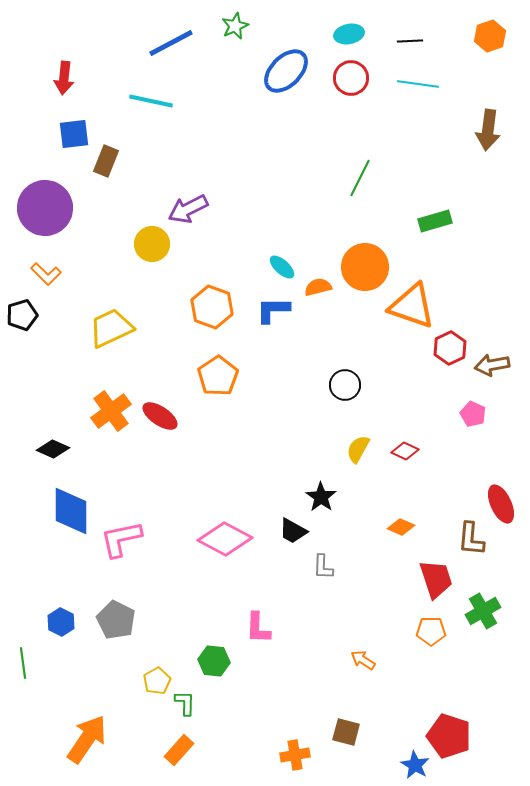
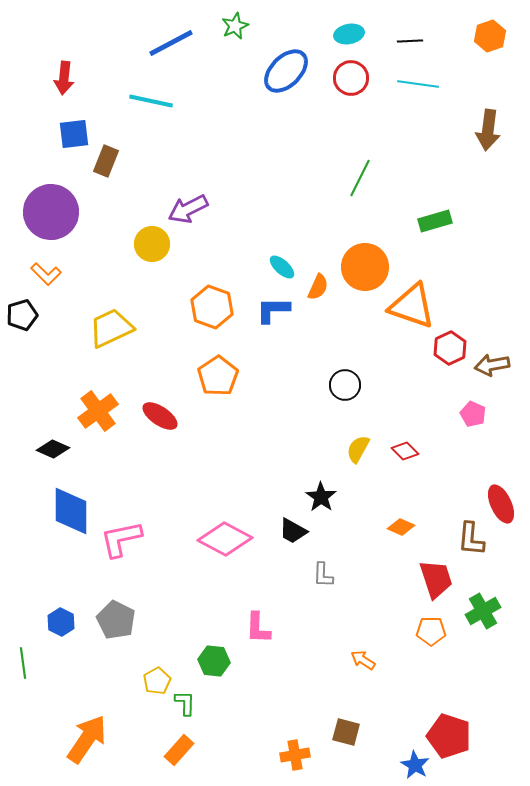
purple circle at (45, 208): moved 6 px right, 4 px down
orange semicircle at (318, 287): rotated 128 degrees clockwise
orange cross at (111, 411): moved 13 px left
red diamond at (405, 451): rotated 20 degrees clockwise
gray L-shape at (323, 567): moved 8 px down
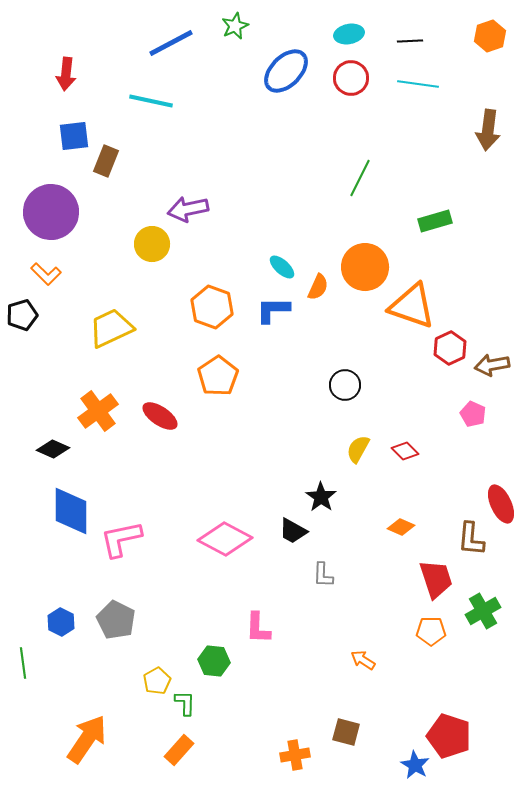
red arrow at (64, 78): moved 2 px right, 4 px up
blue square at (74, 134): moved 2 px down
purple arrow at (188, 209): rotated 15 degrees clockwise
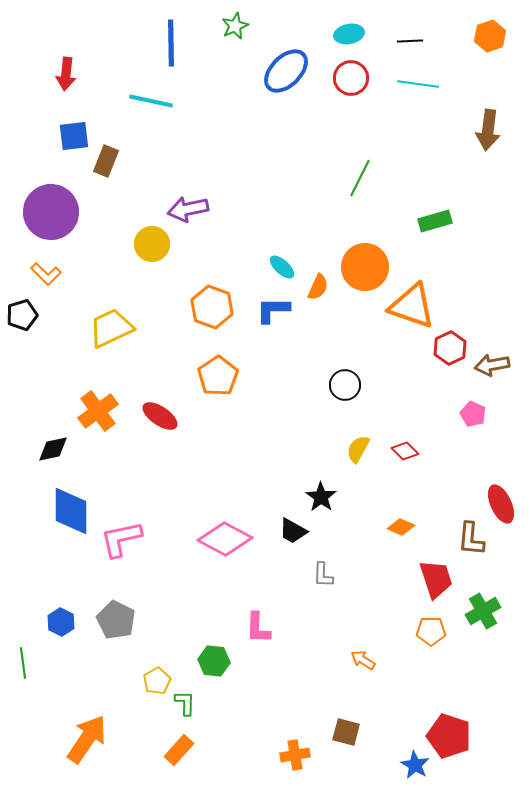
blue line at (171, 43): rotated 63 degrees counterclockwise
black diamond at (53, 449): rotated 36 degrees counterclockwise
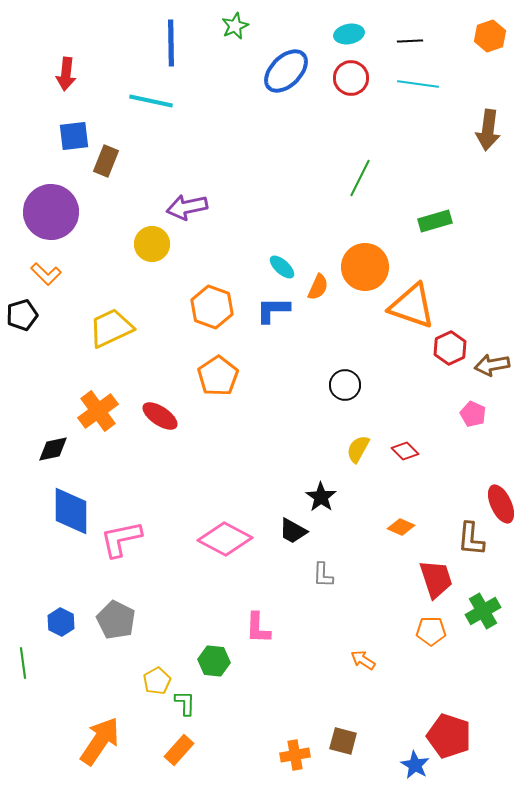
purple arrow at (188, 209): moved 1 px left, 2 px up
brown square at (346, 732): moved 3 px left, 9 px down
orange arrow at (87, 739): moved 13 px right, 2 px down
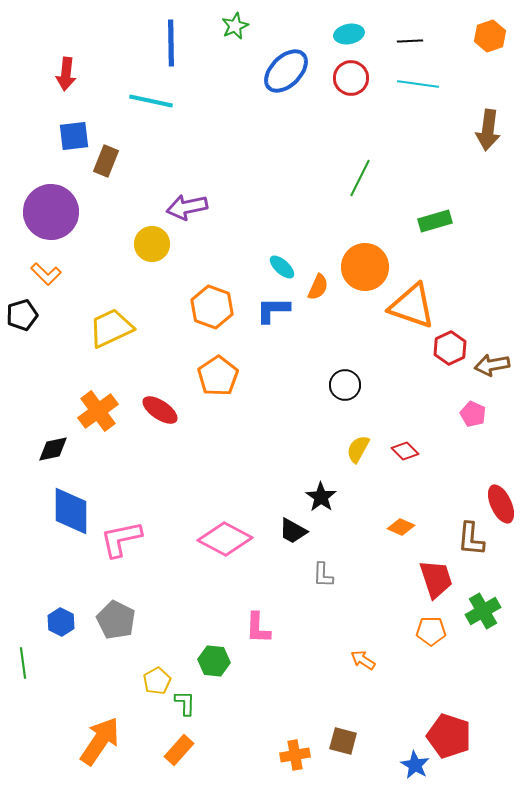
red ellipse at (160, 416): moved 6 px up
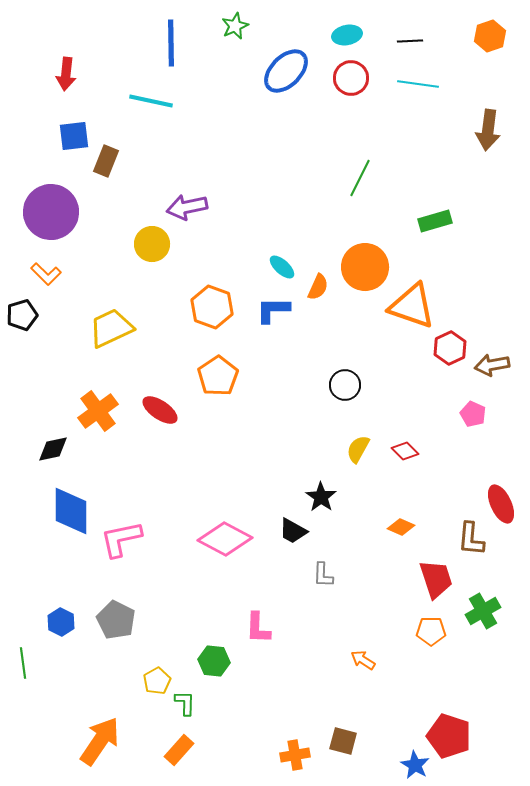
cyan ellipse at (349, 34): moved 2 px left, 1 px down
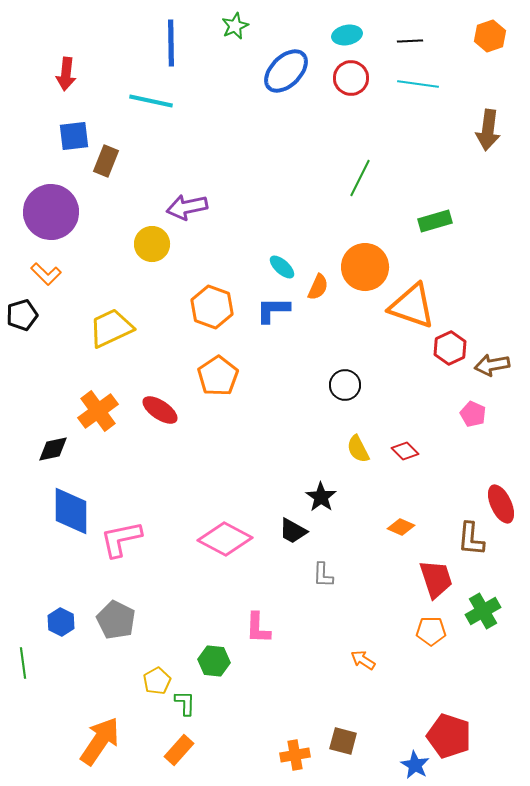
yellow semicircle at (358, 449): rotated 56 degrees counterclockwise
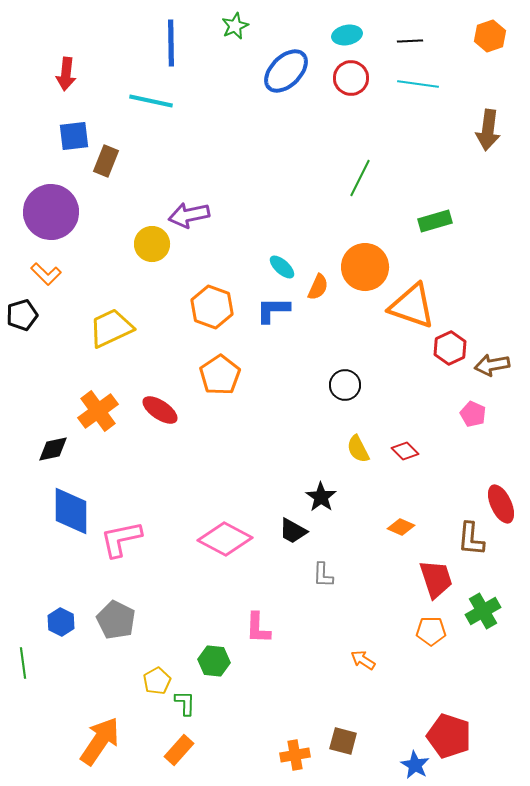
purple arrow at (187, 207): moved 2 px right, 8 px down
orange pentagon at (218, 376): moved 2 px right, 1 px up
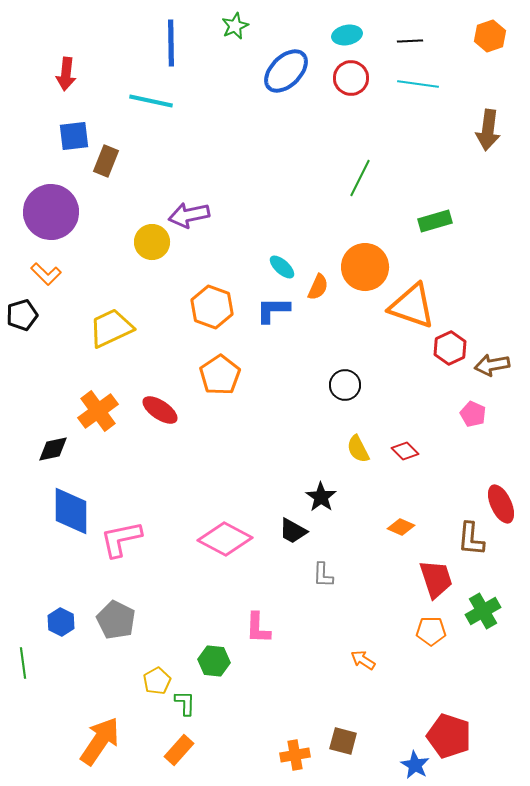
yellow circle at (152, 244): moved 2 px up
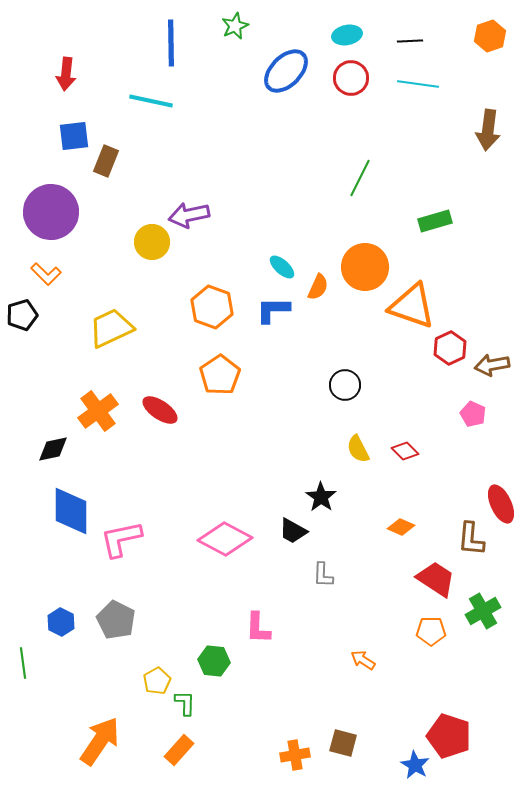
red trapezoid at (436, 579): rotated 39 degrees counterclockwise
brown square at (343, 741): moved 2 px down
